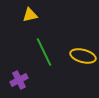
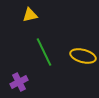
purple cross: moved 2 px down
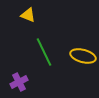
yellow triangle: moved 2 px left; rotated 35 degrees clockwise
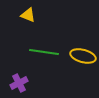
green line: rotated 56 degrees counterclockwise
purple cross: moved 1 px down
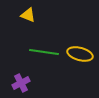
yellow ellipse: moved 3 px left, 2 px up
purple cross: moved 2 px right
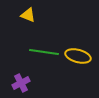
yellow ellipse: moved 2 px left, 2 px down
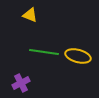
yellow triangle: moved 2 px right
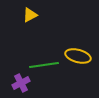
yellow triangle: rotated 49 degrees counterclockwise
green line: moved 13 px down; rotated 16 degrees counterclockwise
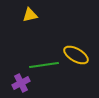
yellow triangle: rotated 14 degrees clockwise
yellow ellipse: moved 2 px left, 1 px up; rotated 15 degrees clockwise
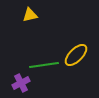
yellow ellipse: rotated 75 degrees counterclockwise
